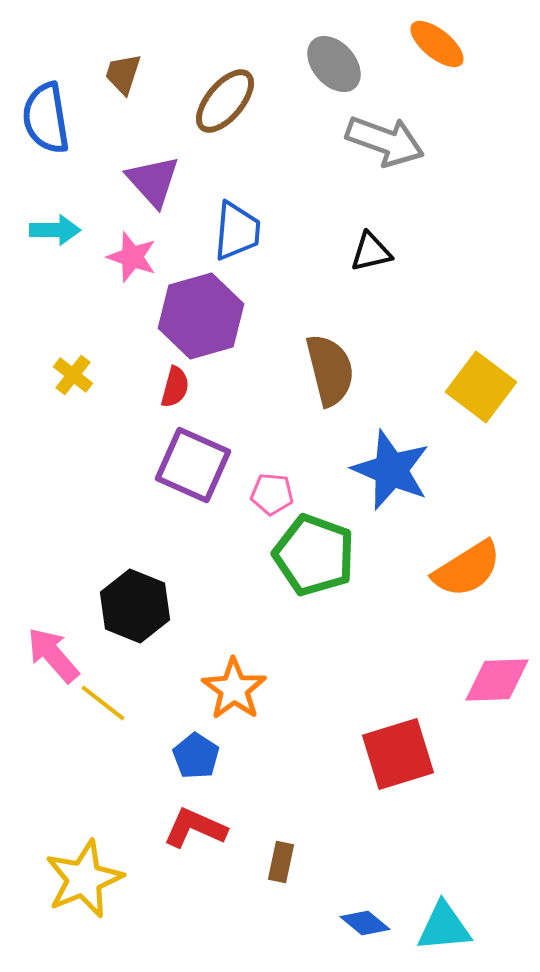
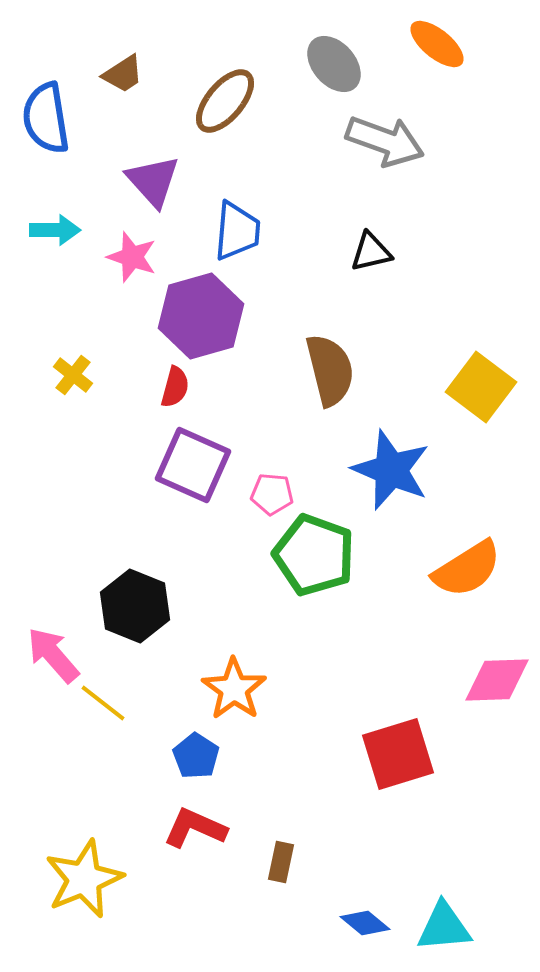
brown trapezoid: rotated 141 degrees counterclockwise
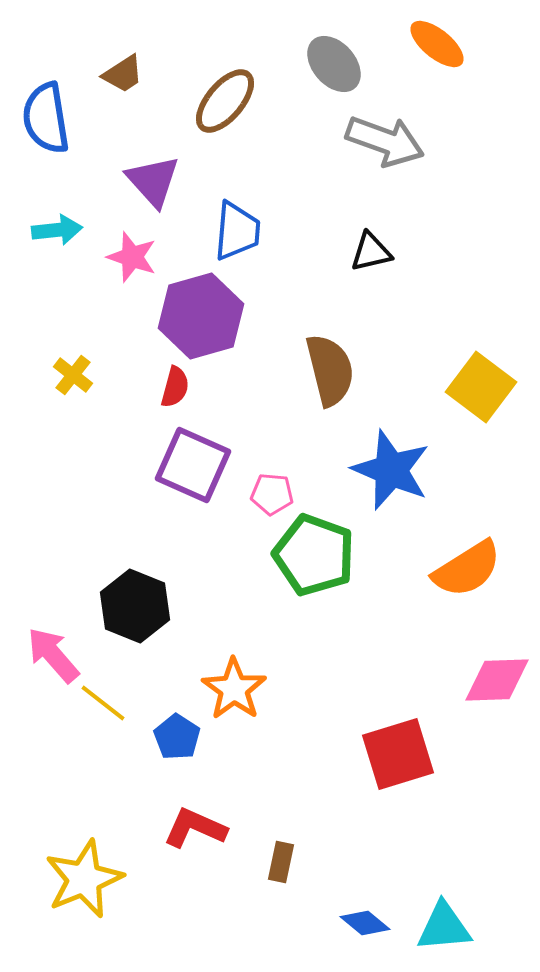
cyan arrow: moved 2 px right; rotated 6 degrees counterclockwise
blue pentagon: moved 19 px left, 19 px up
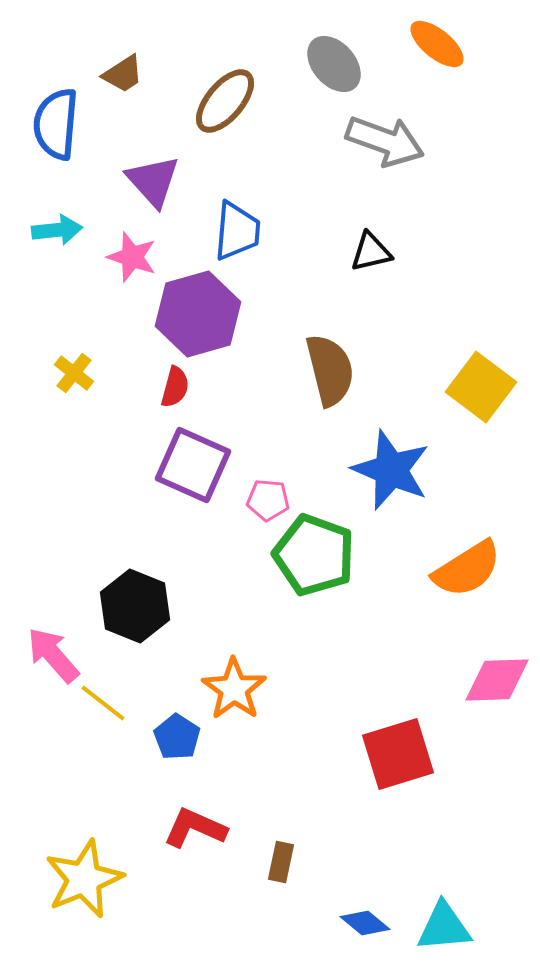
blue semicircle: moved 10 px right, 6 px down; rotated 14 degrees clockwise
purple hexagon: moved 3 px left, 2 px up
yellow cross: moved 1 px right, 2 px up
pink pentagon: moved 4 px left, 6 px down
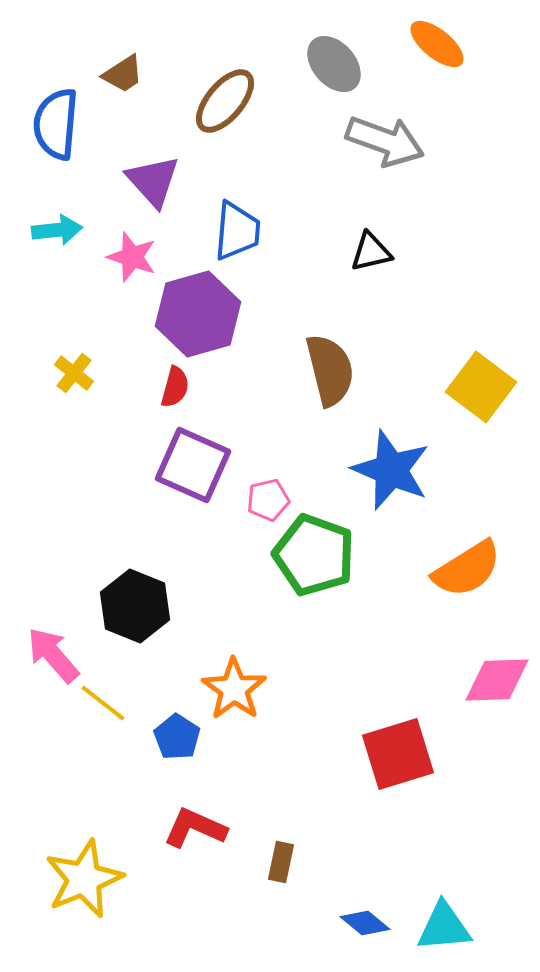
pink pentagon: rotated 18 degrees counterclockwise
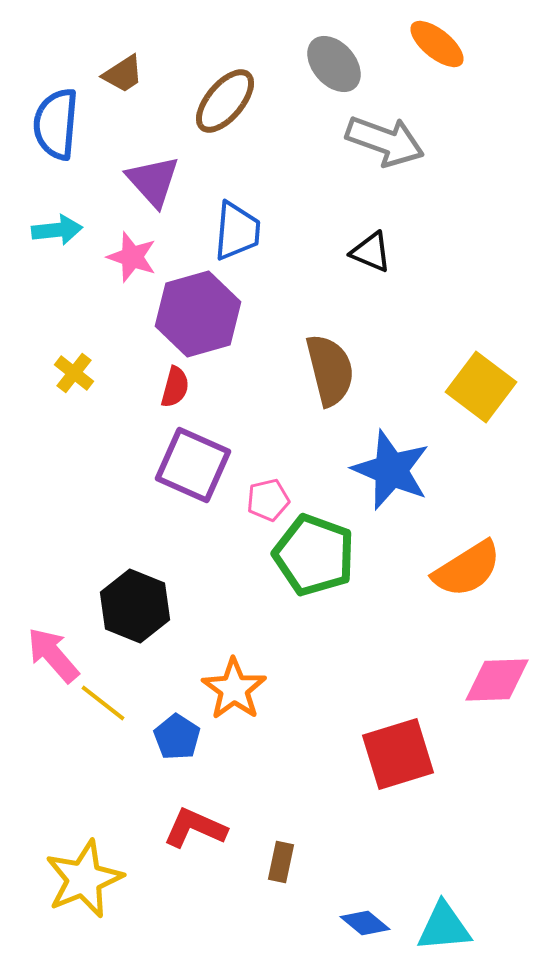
black triangle: rotated 36 degrees clockwise
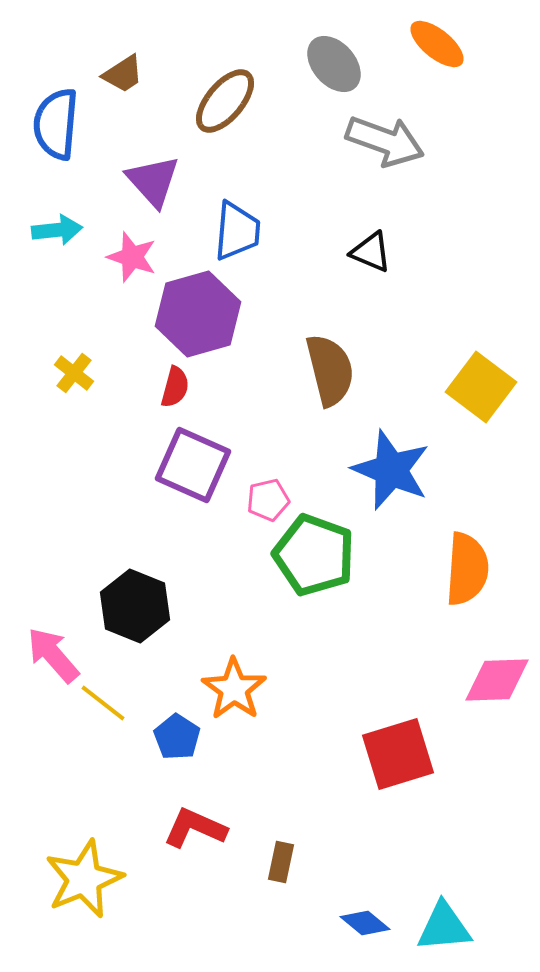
orange semicircle: rotated 54 degrees counterclockwise
